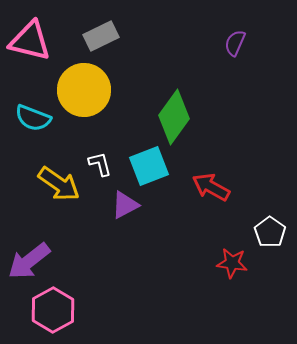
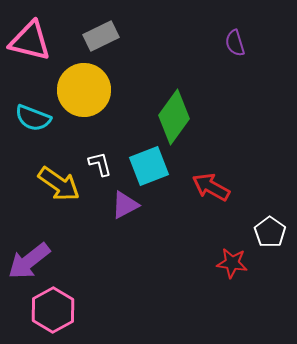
purple semicircle: rotated 40 degrees counterclockwise
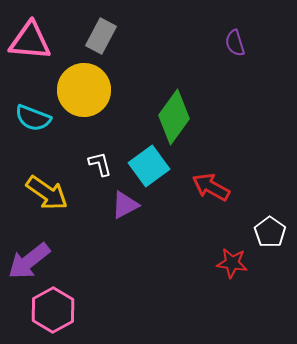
gray rectangle: rotated 36 degrees counterclockwise
pink triangle: rotated 9 degrees counterclockwise
cyan square: rotated 15 degrees counterclockwise
yellow arrow: moved 12 px left, 9 px down
